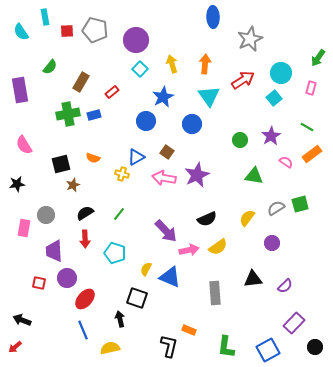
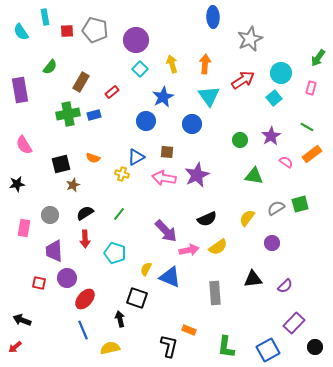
brown square at (167, 152): rotated 32 degrees counterclockwise
gray circle at (46, 215): moved 4 px right
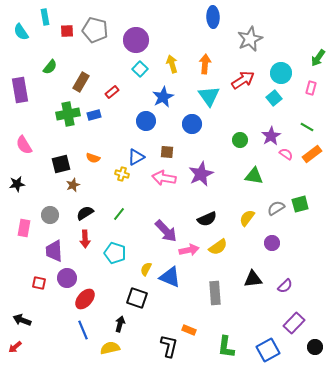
pink semicircle at (286, 162): moved 8 px up
purple star at (197, 175): moved 4 px right, 1 px up
black arrow at (120, 319): moved 5 px down; rotated 28 degrees clockwise
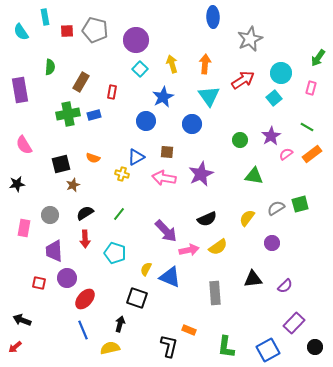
green semicircle at (50, 67): rotated 35 degrees counterclockwise
red rectangle at (112, 92): rotated 40 degrees counterclockwise
pink semicircle at (286, 154): rotated 72 degrees counterclockwise
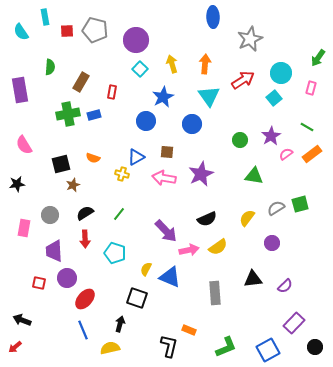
green L-shape at (226, 347): rotated 120 degrees counterclockwise
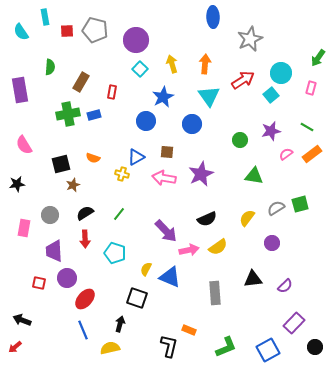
cyan square at (274, 98): moved 3 px left, 3 px up
purple star at (271, 136): moved 5 px up; rotated 18 degrees clockwise
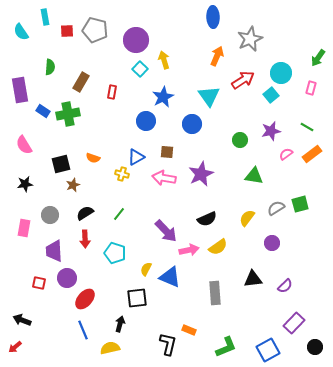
yellow arrow at (172, 64): moved 8 px left, 4 px up
orange arrow at (205, 64): moved 12 px right, 8 px up; rotated 18 degrees clockwise
blue rectangle at (94, 115): moved 51 px left, 4 px up; rotated 48 degrees clockwise
black star at (17, 184): moved 8 px right
black square at (137, 298): rotated 25 degrees counterclockwise
black L-shape at (169, 346): moved 1 px left, 2 px up
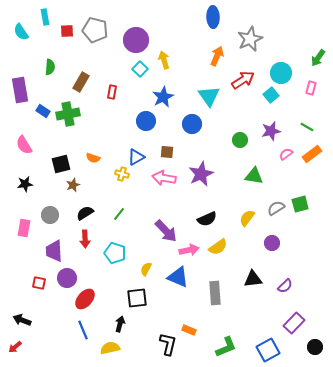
blue triangle at (170, 277): moved 8 px right
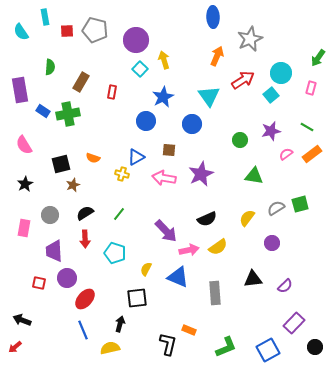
brown square at (167, 152): moved 2 px right, 2 px up
black star at (25, 184): rotated 21 degrees counterclockwise
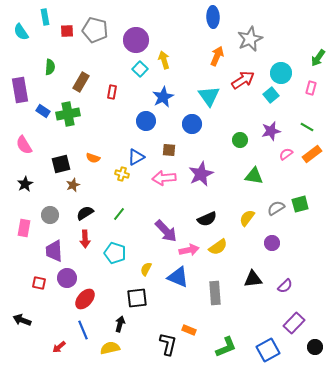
pink arrow at (164, 178): rotated 15 degrees counterclockwise
red arrow at (15, 347): moved 44 px right
